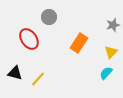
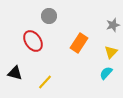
gray circle: moved 1 px up
red ellipse: moved 4 px right, 2 px down
yellow line: moved 7 px right, 3 px down
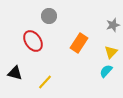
cyan semicircle: moved 2 px up
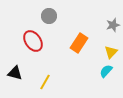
yellow line: rotated 14 degrees counterclockwise
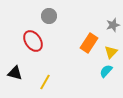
orange rectangle: moved 10 px right
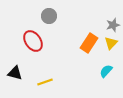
yellow triangle: moved 9 px up
yellow line: rotated 42 degrees clockwise
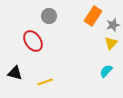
orange rectangle: moved 4 px right, 27 px up
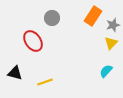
gray circle: moved 3 px right, 2 px down
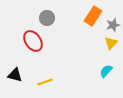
gray circle: moved 5 px left
black triangle: moved 2 px down
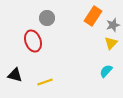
red ellipse: rotated 15 degrees clockwise
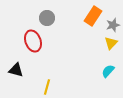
cyan semicircle: moved 2 px right
black triangle: moved 1 px right, 5 px up
yellow line: moved 2 px right, 5 px down; rotated 56 degrees counterclockwise
